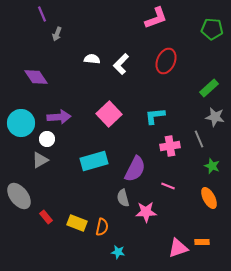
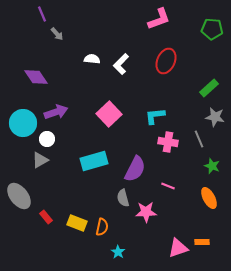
pink L-shape: moved 3 px right, 1 px down
gray arrow: rotated 64 degrees counterclockwise
purple arrow: moved 3 px left, 5 px up; rotated 15 degrees counterclockwise
cyan circle: moved 2 px right
pink cross: moved 2 px left, 4 px up; rotated 18 degrees clockwise
cyan star: rotated 24 degrees clockwise
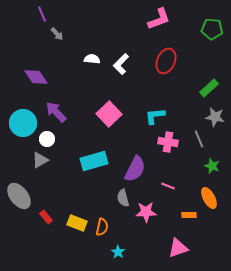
purple arrow: rotated 115 degrees counterclockwise
orange rectangle: moved 13 px left, 27 px up
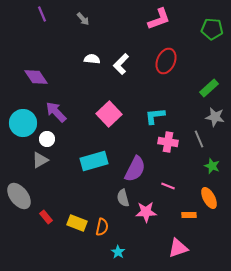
gray arrow: moved 26 px right, 15 px up
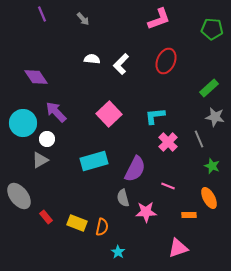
pink cross: rotated 36 degrees clockwise
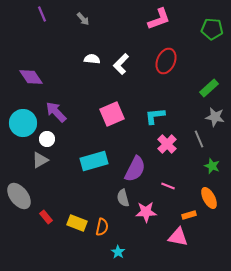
purple diamond: moved 5 px left
pink square: moved 3 px right; rotated 20 degrees clockwise
pink cross: moved 1 px left, 2 px down
orange rectangle: rotated 16 degrees counterclockwise
pink triangle: moved 11 px up; rotated 30 degrees clockwise
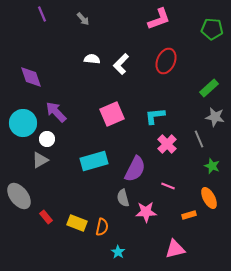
purple diamond: rotated 15 degrees clockwise
pink triangle: moved 3 px left, 12 px down; rotated 25 degrees counterclockwise
